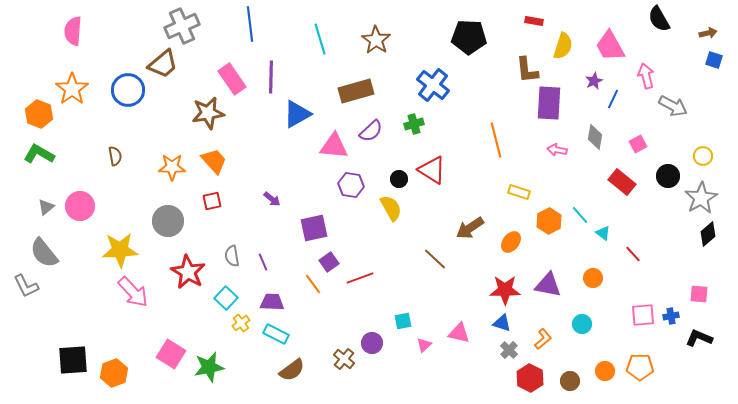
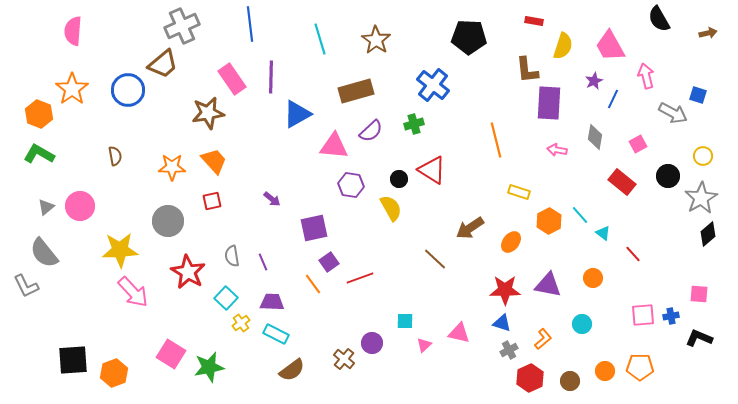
blue square at (714, 60): moved 16 px left, 35 px down
gray arrow at (673, 106): moved 7 px down
cyan square at (403, 321): moved 2 px right; rotated 12 degrees clockwise
gray cross at (509, 350): rotated 18 degrees clockwise
red hexagon at (530, 378): rotated 8 degrees clockwise
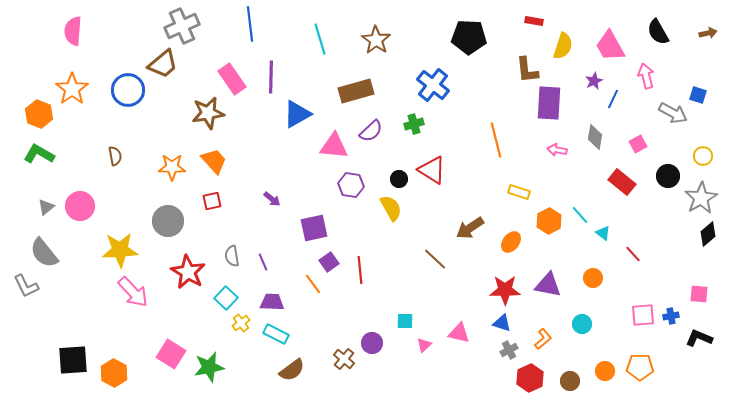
black semicircle at (659, 19): moved 1 px left, 13 px down
red line at (360, 278): moved 8 px up; rotated 76 degrees counterclockwise
orange hexagon at (114, 373): rotated 12 degrees counterclockwise
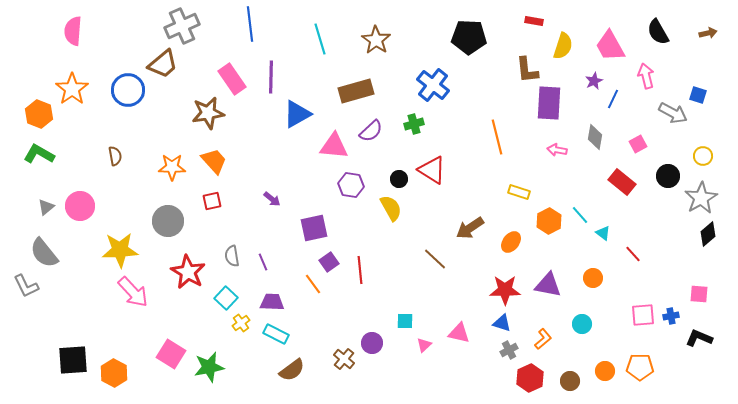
orange line at (496, 140): moved 1 px right, 3 px up
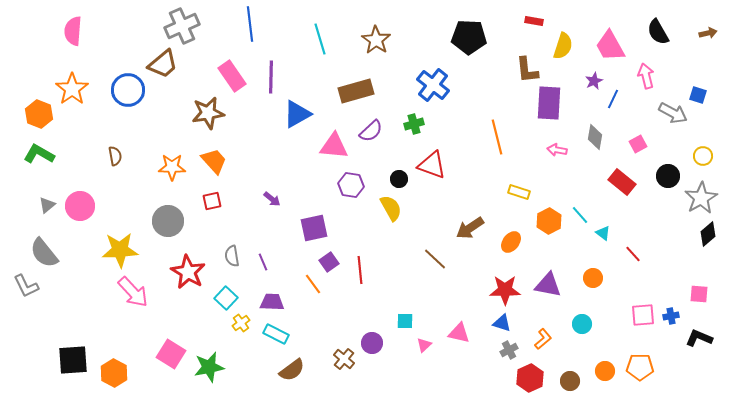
pink rectangle at (232, 79): moved 3 px up
red triangle at (432, 170): moved 5 px up; rotated 12 degrees counterclockwise
gray triangle at (46, 207): moved 1 px right, 2 px up
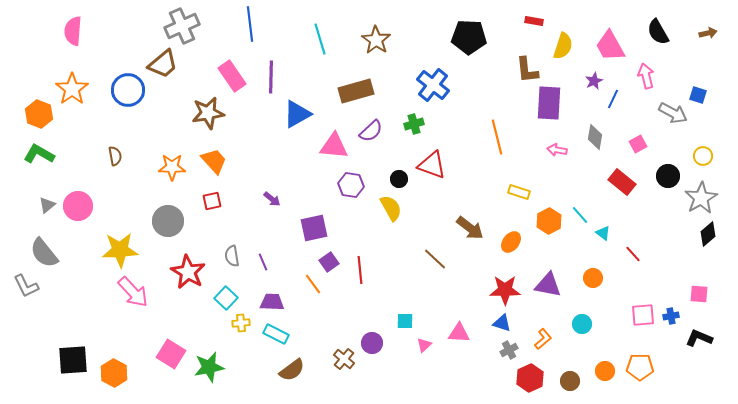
pink circle at (80, 206): moved 2 px left
brown arrow at (470, 228): rotated 108 degrees counterclockwise
yellow cross at (241, 323): rotated 30 degrees clockwise
pink triangle at (459, 333): rotated 10 degrees counterclockwise
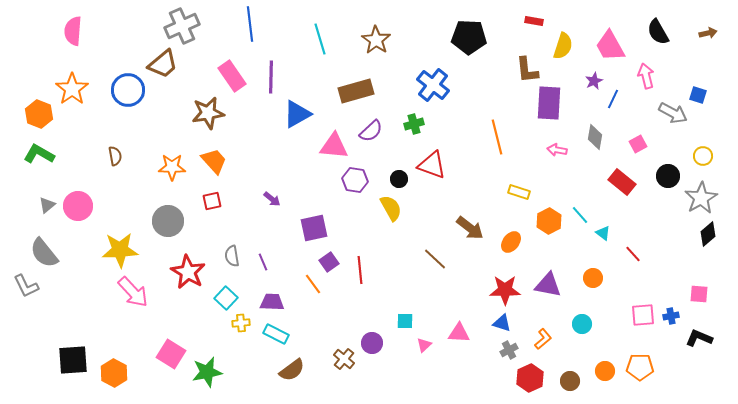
purple hexagon at (351, 185): moved 4 px right, 5 px up
green star at (209, 367): moved 2 px left, 5 px down
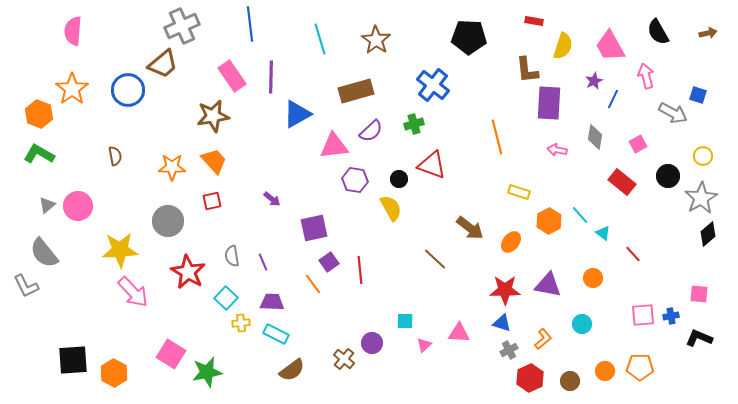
brown star at (208, 113): moved 5 px right, 3 px down
pink triangle at (334, 146): rotated 12 degrees counterclockwise
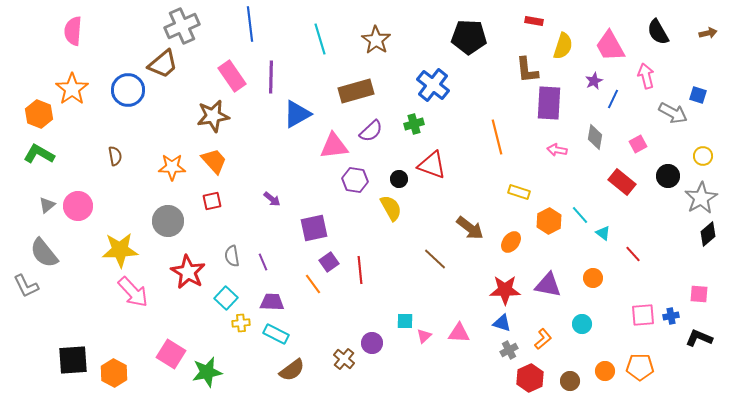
pink triangle at (424, 345): moved 9 px up
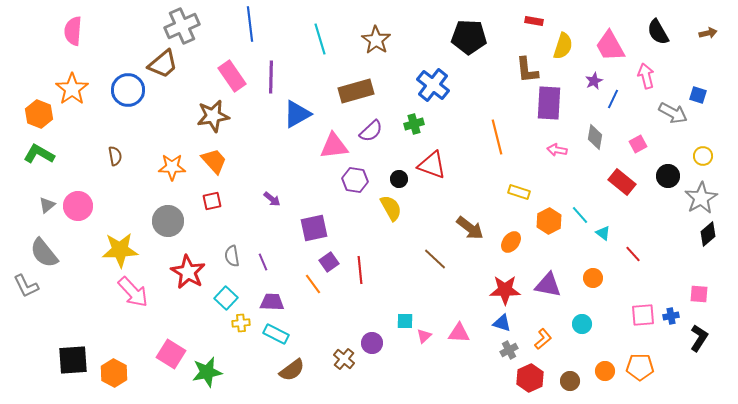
black L-shape at (699, 338): rotated 100 degrees clockwise
